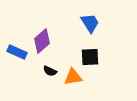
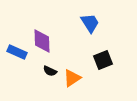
purple diamond: rotated 50 degrees counterclockwise
black square: moved 13 px right, 3 px down; rotated 18 degrees counterclockwise
orange triangle: moved 1 px left, 1 px down; rotated 24 degrees counterclockwise
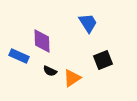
blue trapezoid: moved 2 px left
blue rectangle: moved 2 px right, 4 px down
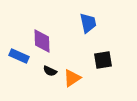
blue trapezoid: rotated 20 degrees clockwise
black square: rotated 12 degrees clockwise
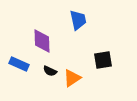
blue trapezoid: moved 10 px left, 3 px up
blue rectangle: moved 8 px down
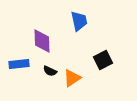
blue trapezoid: moved 1 px right, 1 px down
black square: rotated 18 degrees counterclockwise
blue rectangle: rotated 30 degrees counterclockwise
